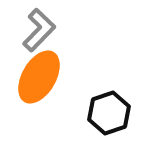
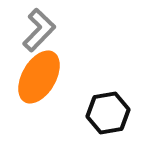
black hexagon: moved 1 px left; rotated 9 degrees clockwise
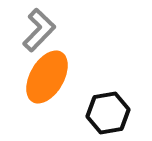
orange ellipse: moved 8 px right
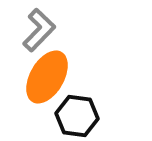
black hexagon: moved 31 px left, 3 px down; rotated 18 degrees clockwise
